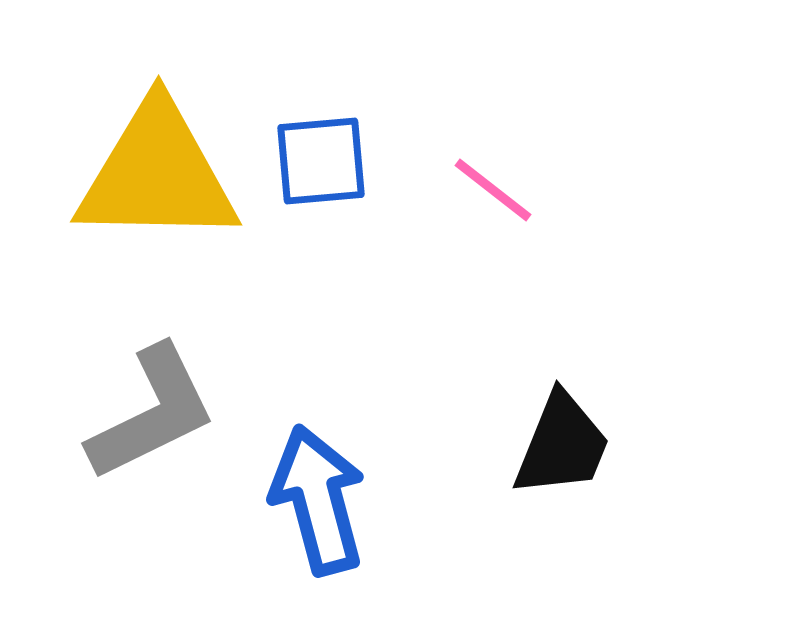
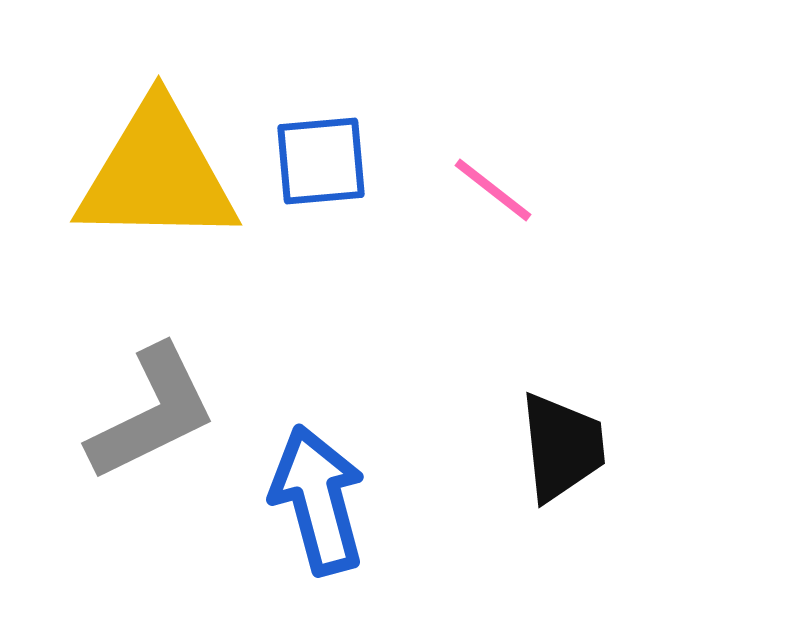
black trapezoid: moved 2 px down; rotated 28 degrees counterclockwise
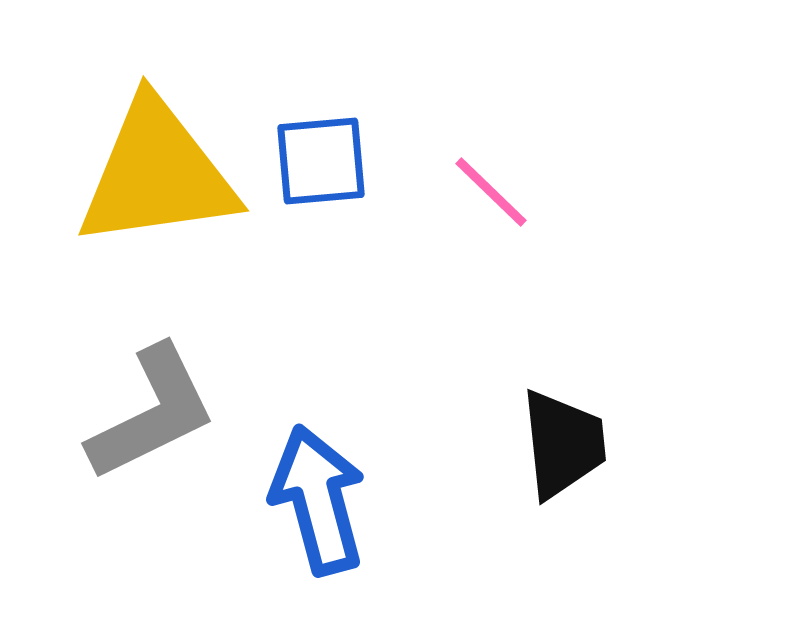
yellow triangle: rotated 9 degrees counterclockwise
pink line: moved 2 px left, 2 px down; rotated 6 degrees clockwise
black trapezoid: moved 1 px right, 3 px up
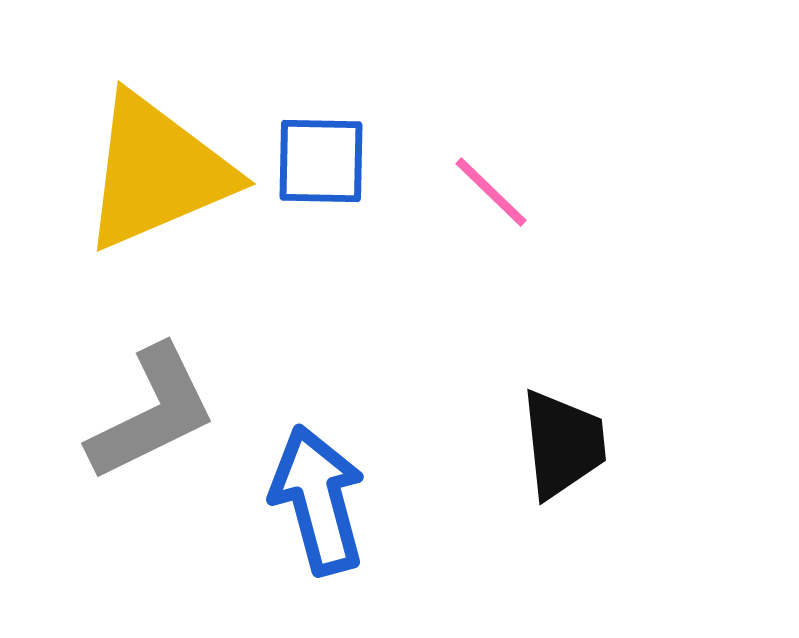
blue square: rotated 6 degrees clockwise
yellow triangle: moved 2 px up; rotated 15 degrees counterclockwise
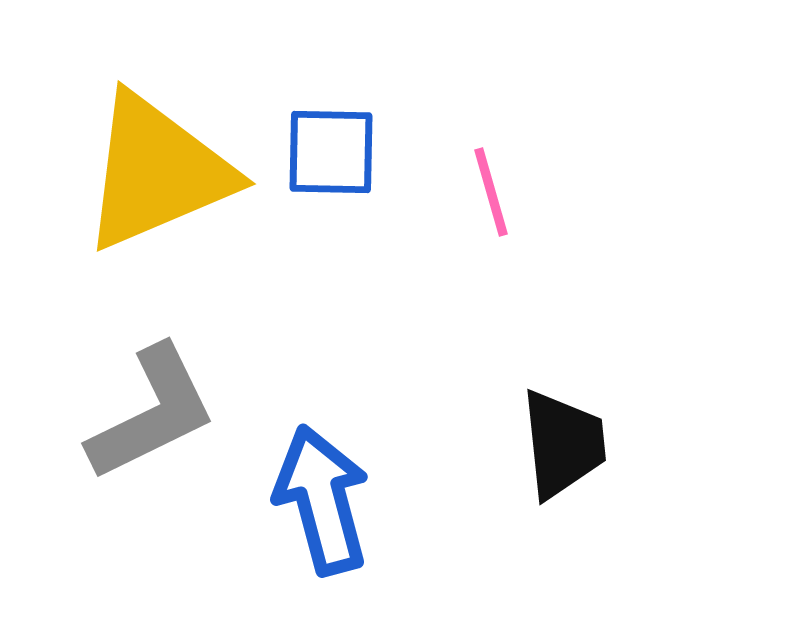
blue square: moved 10 px right, 9 px up
pink line: rotated 30 degrees clockwise
blue arrow: moved 4 px right
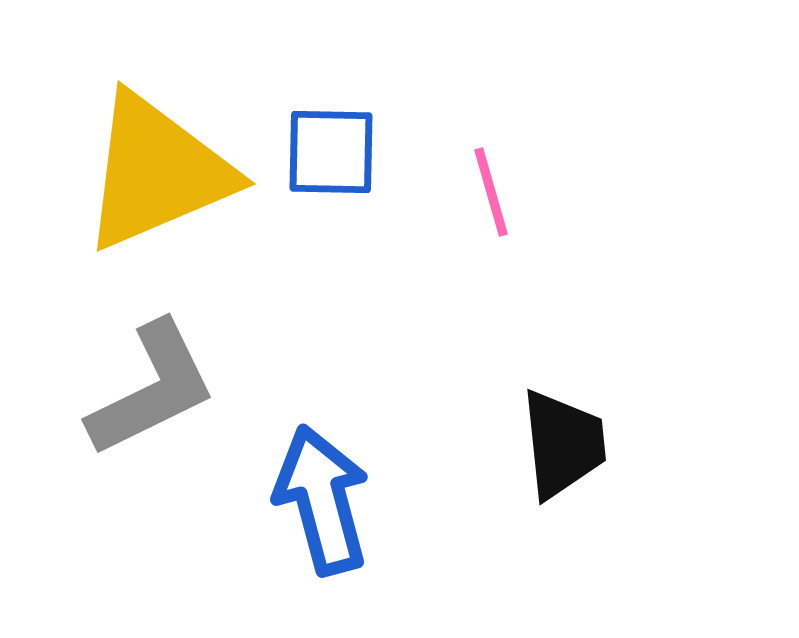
gray L-shape: moved 24 px up
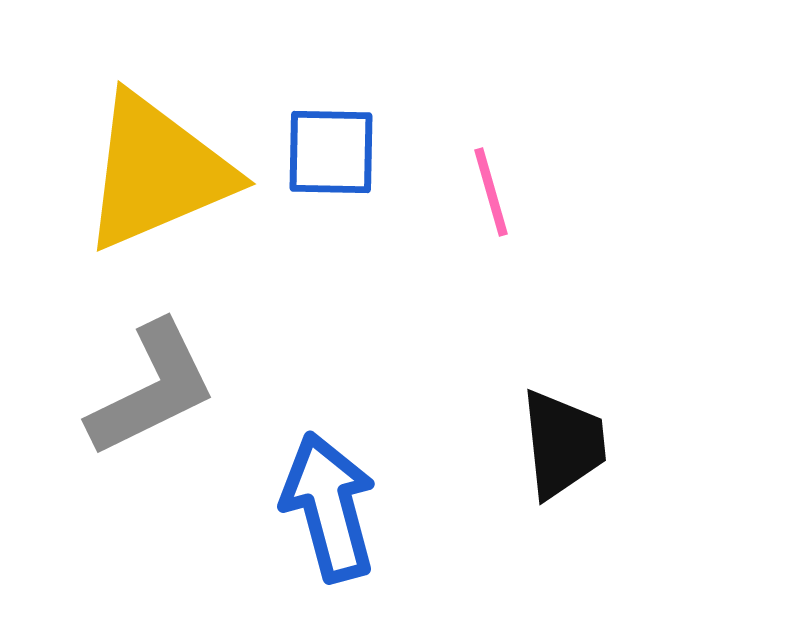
blue arrow: moved 7 px right, 7 px down
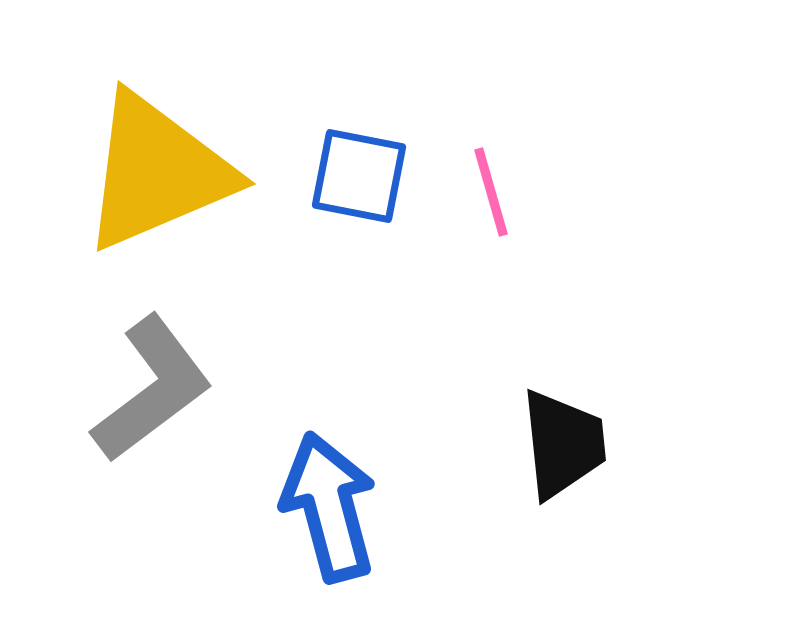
blue square: moved 28 px right, 24 px down; rotated 10 degrees clockwise
gray L-shape: rotated 11 degrees counterclockwise
